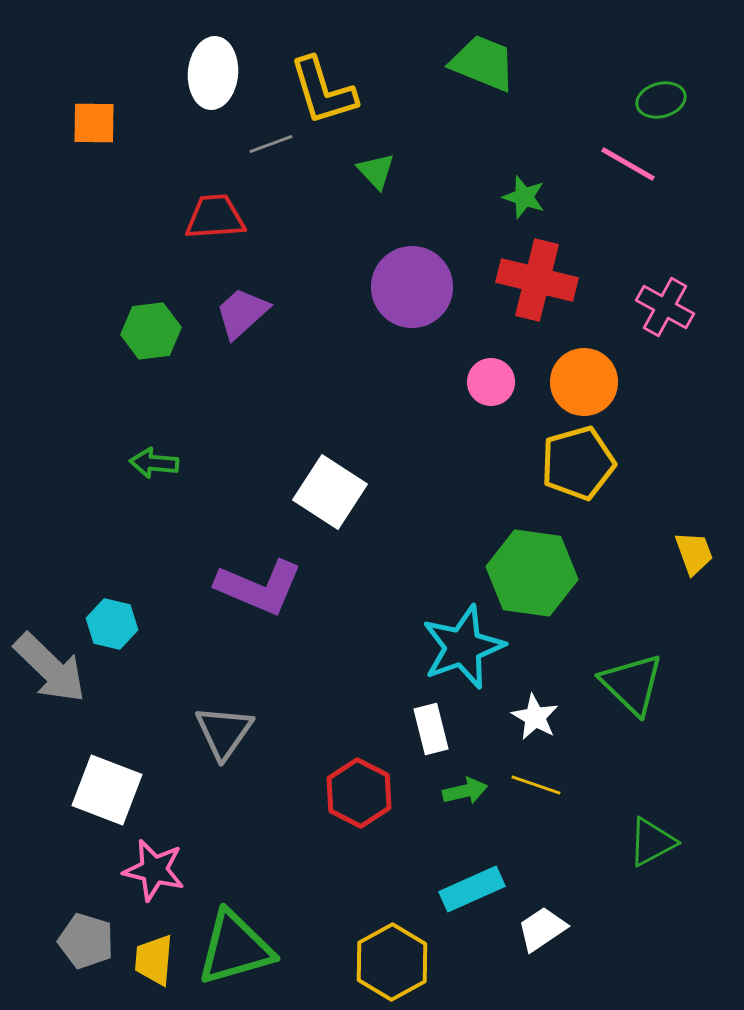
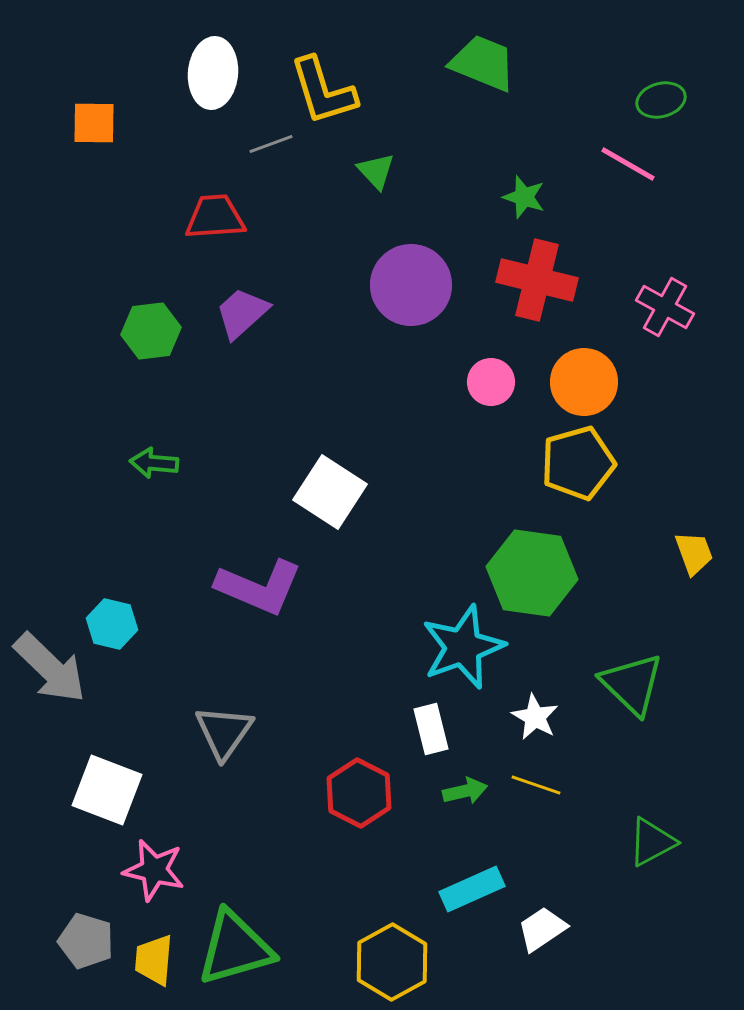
purple circle at (412, 287): moved 1 px left, 2 px up
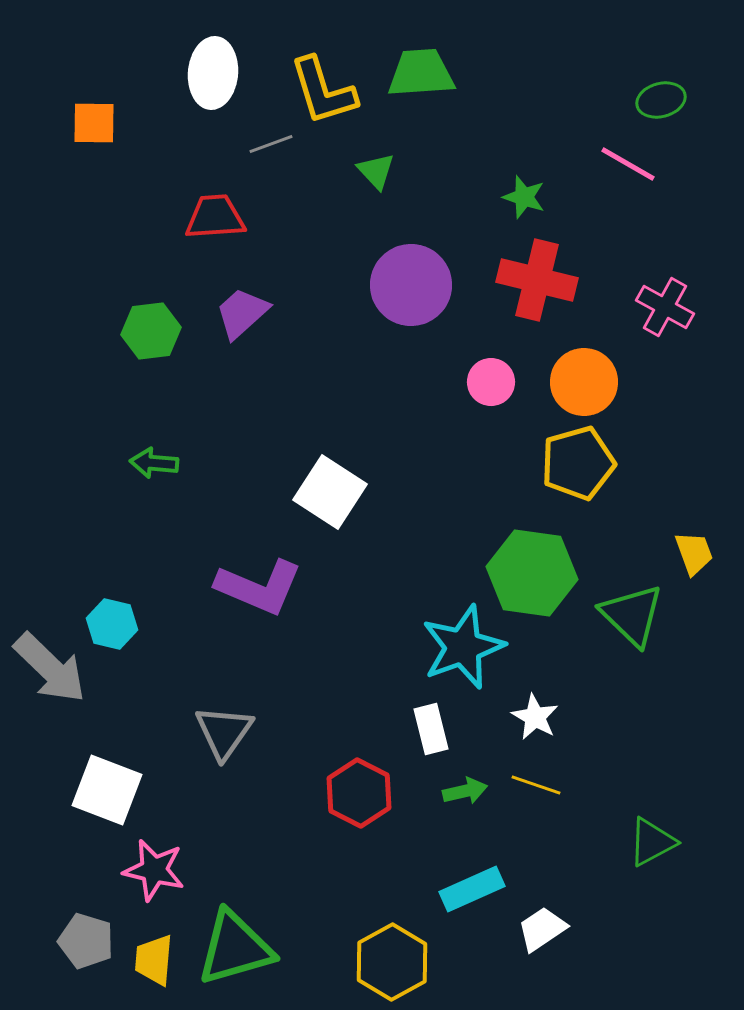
green trapezoid at (483, 63): moved 62 px left, 10 px down; rotated 26 degrees counterclockwise
green triangle at (632, 684): moved 69 px up
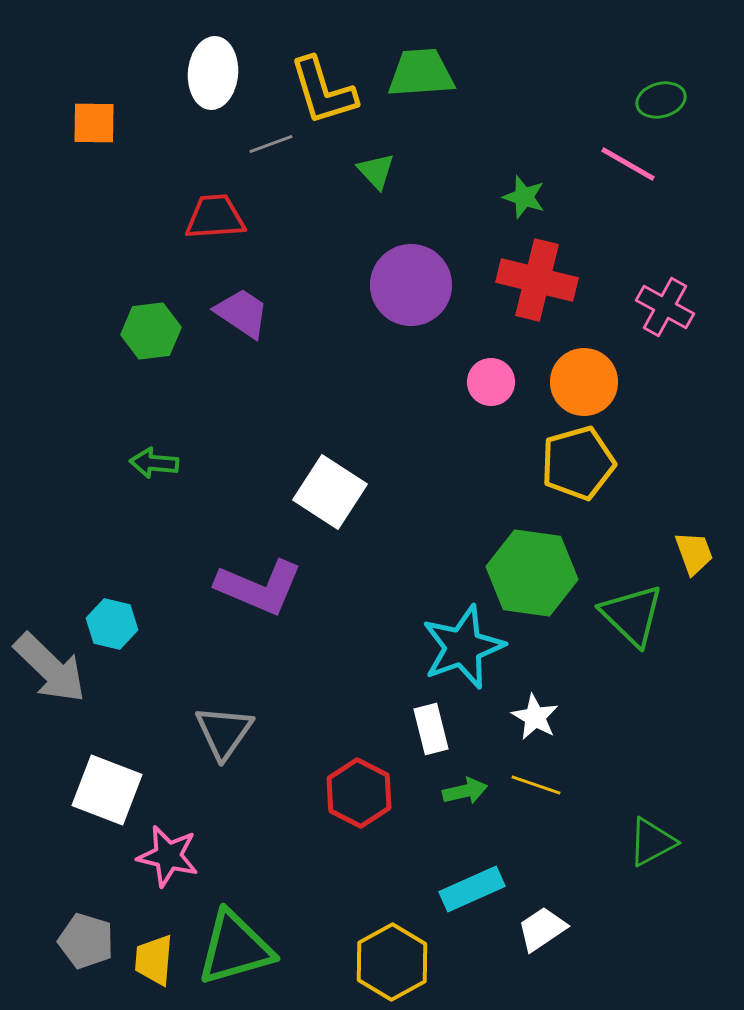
purple trapezoid at (242, 313): rotated 76 degrees clockwise
pink star at (154, 870): moved 14 px right, 14 px up
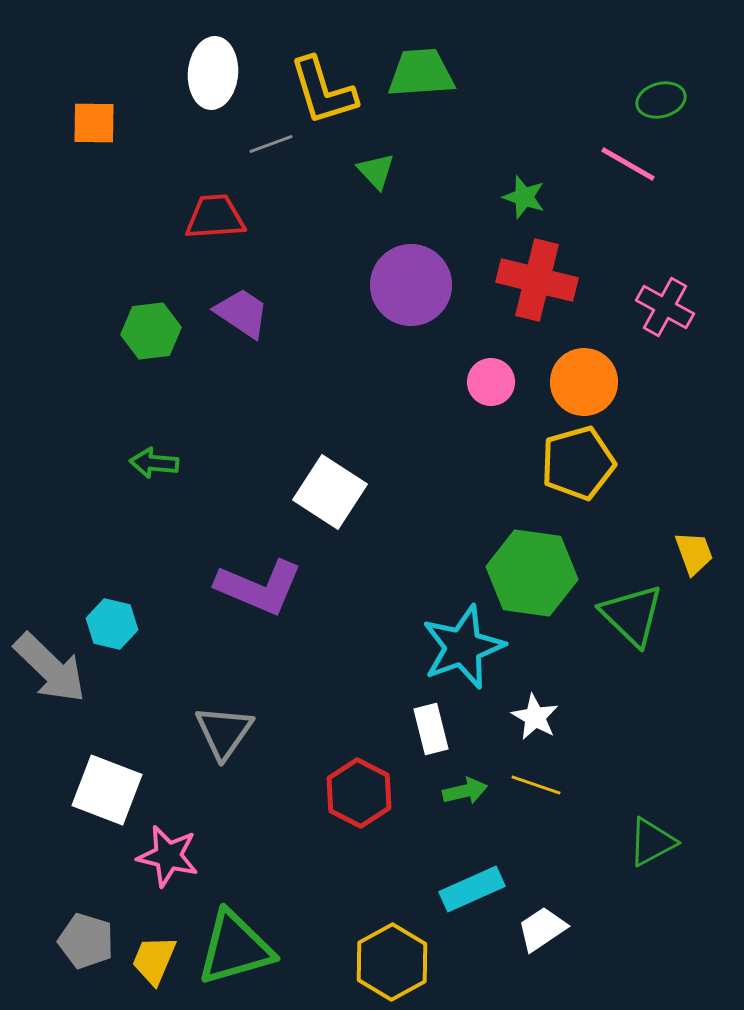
yellow trapezoid at (154, 960): rotated 18 degrees clockwise
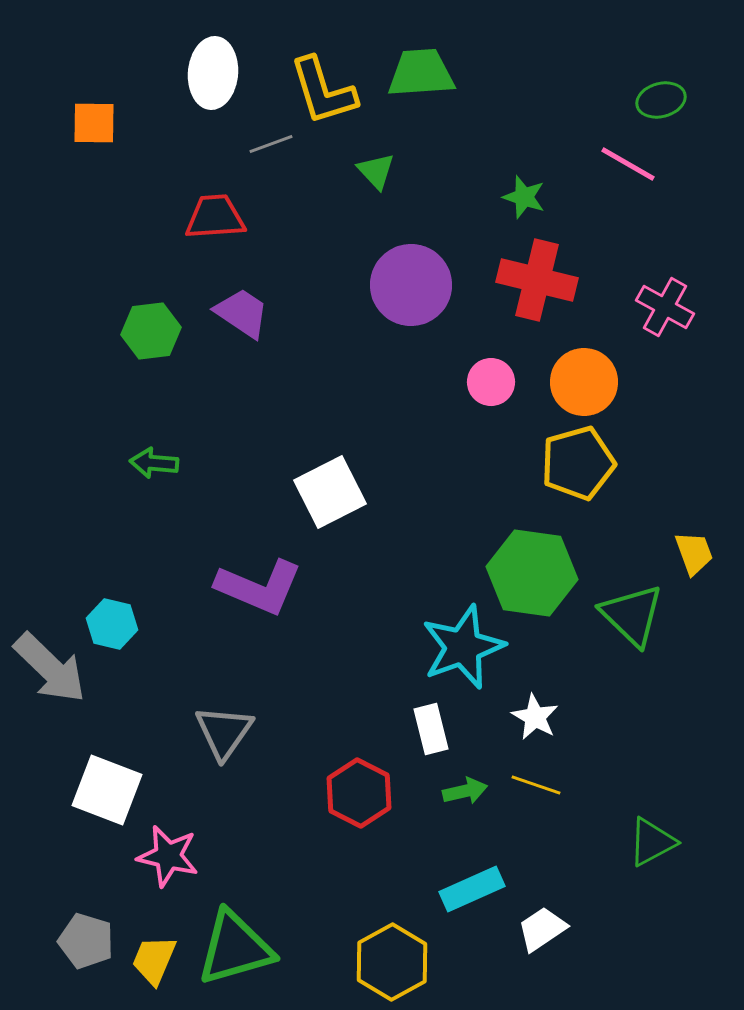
white square at (330, 492): rotated 30 degrees clockwise
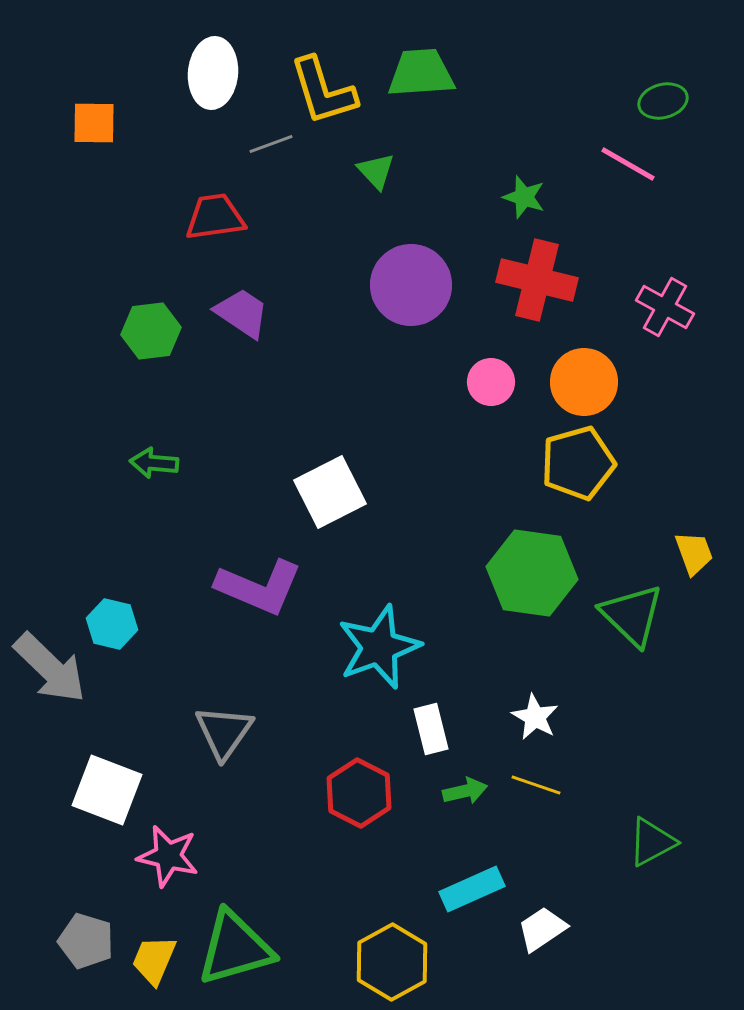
green ellipse at (661, 100): moved 2 px right, 1 px down
red trapezoid at (215, 217): rotated 4 degrees counterclockwise
cyan star at (463, 647): moved 84 px left
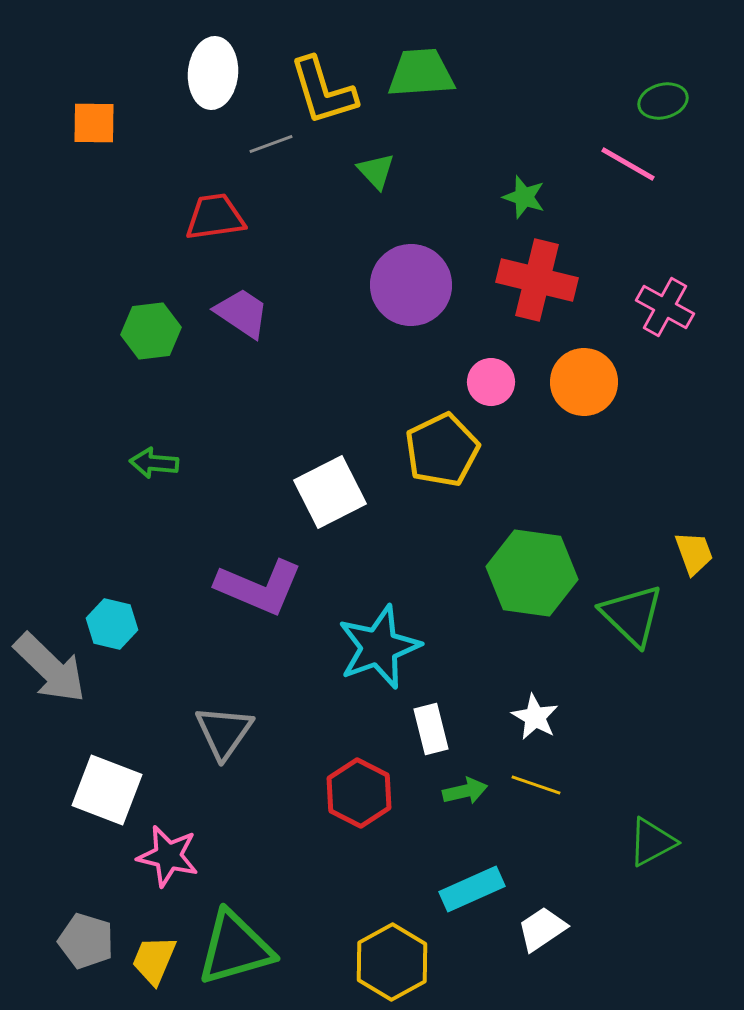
yellow pentagon at (578, 463): moved 136 px left, 13 px up; rotated 10 degrees counterclockwise
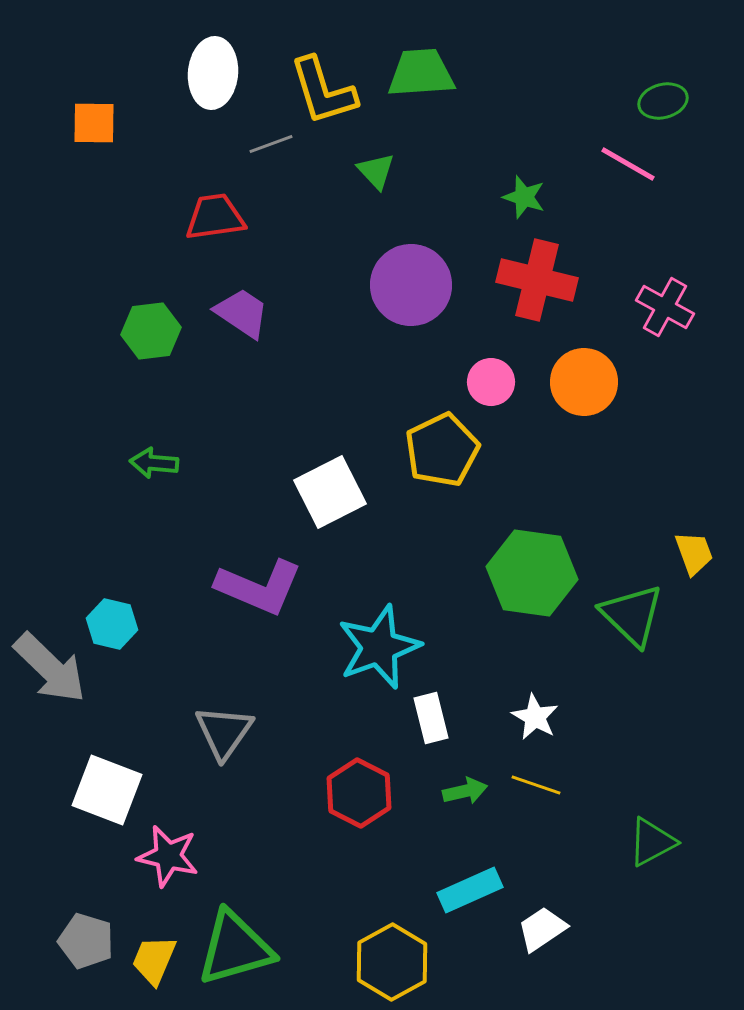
white rectangle at (431, 729): moved 11 px up
cyan rectangle at (472, 889): moved 2 px left, 1 px down
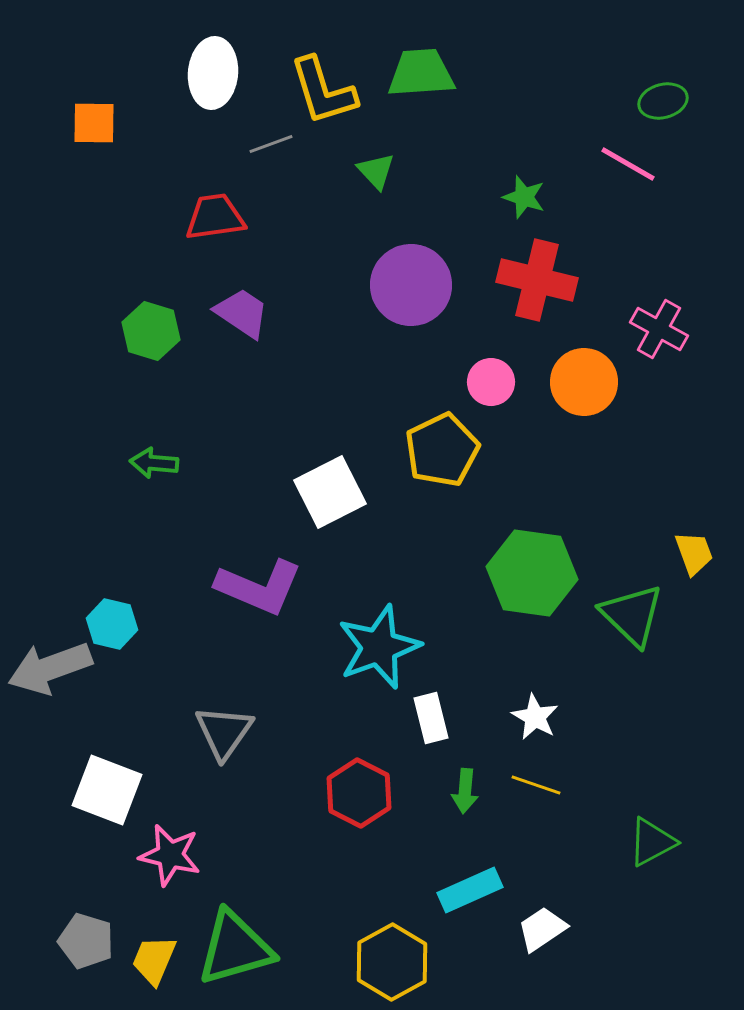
pink cross at (665, 307): moved 6 px left, 22 px down
green hexagon at (151, 331): rotated 24 degrees clockwise
gray arrow at (50, 668): rotated 116 degrees clockwise
green arrow at (465, 791): rotated 108 degrees clockwise
pink star at (168, 856): moved 2 px right, 1 px up
